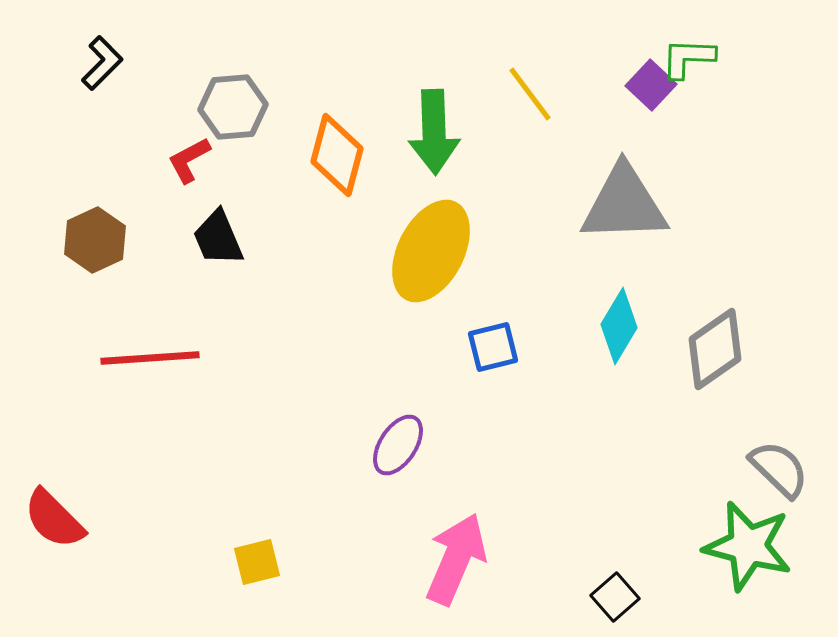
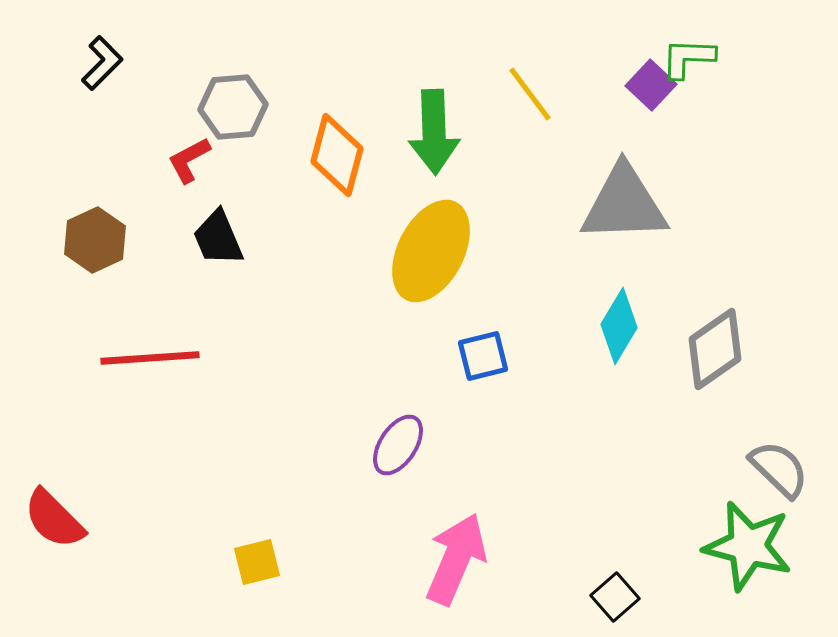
blue square: moved 10 px left, 9 px down
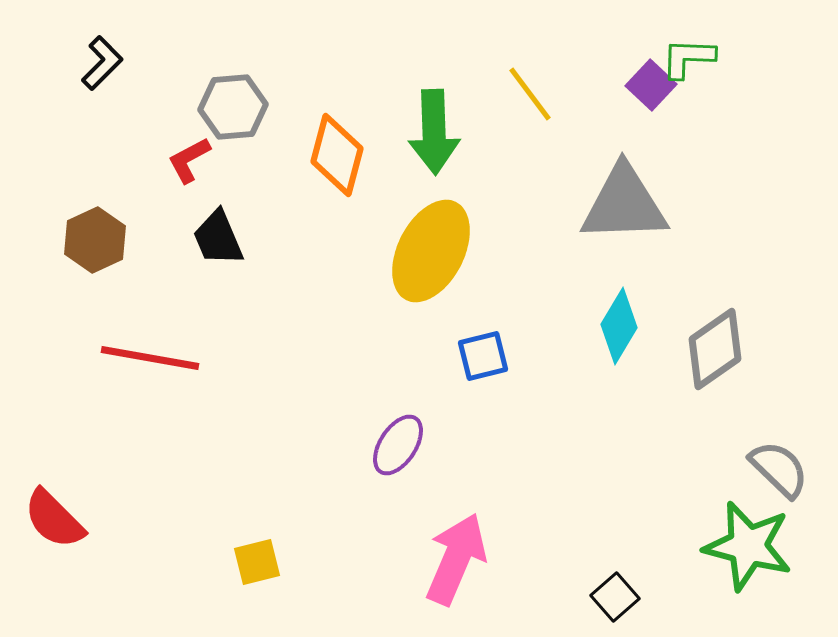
red line: rotated 14 degrees clockwise
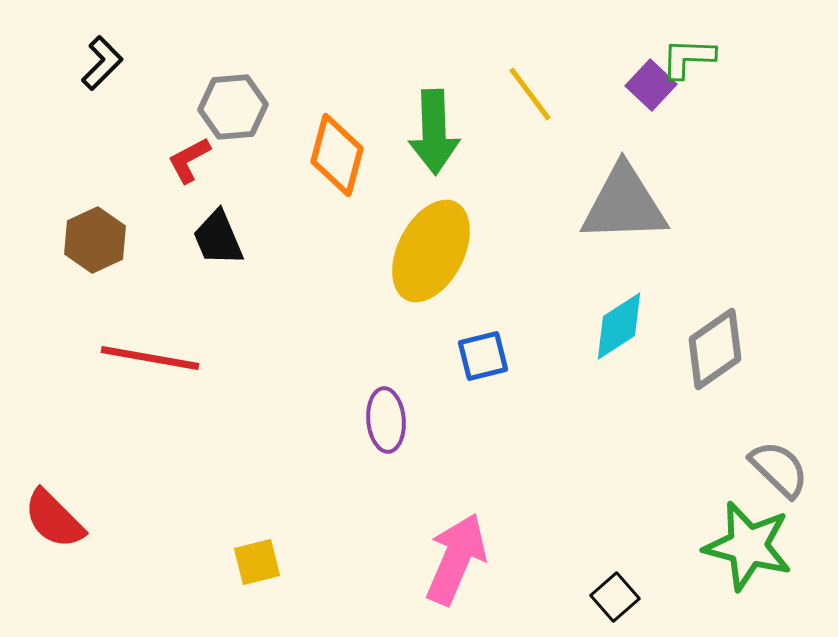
cyan diamond: rotated 26 degrees clockwise
purple ellipse: moved 12 px left, 25 px up; rotated 38 degrees counterclockwise
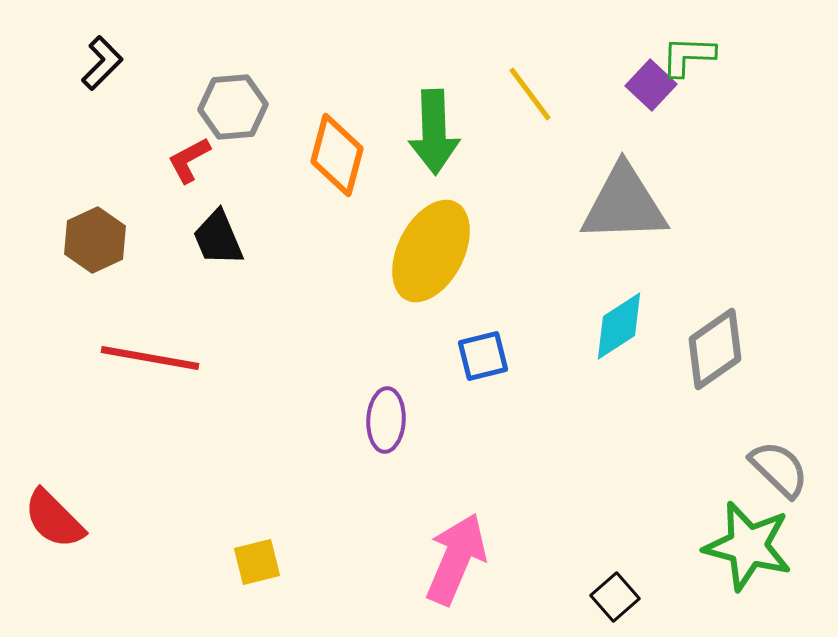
green L-shape: moved 2 px up
purple ellipse: rotated 8 degrees clockwise
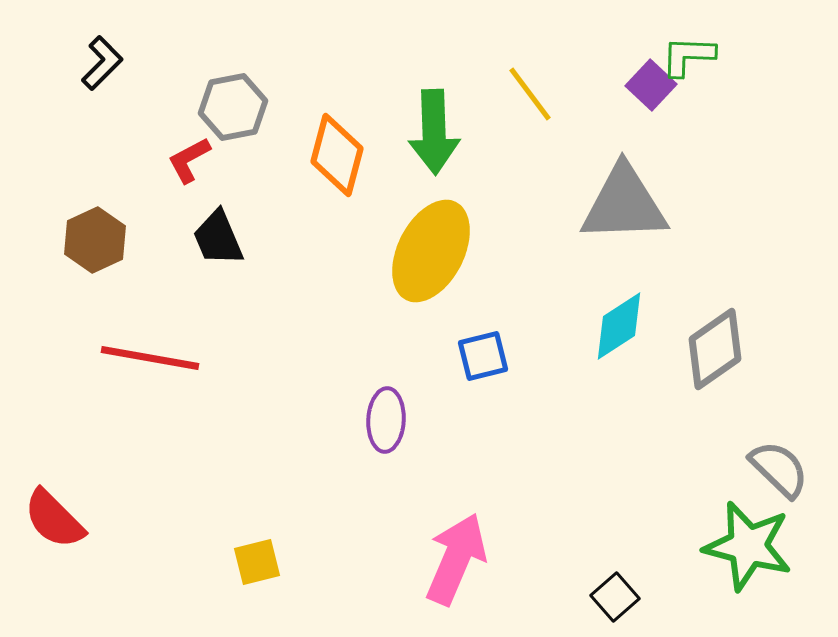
gray hexagon: rotated 6 degrees counterclockwise
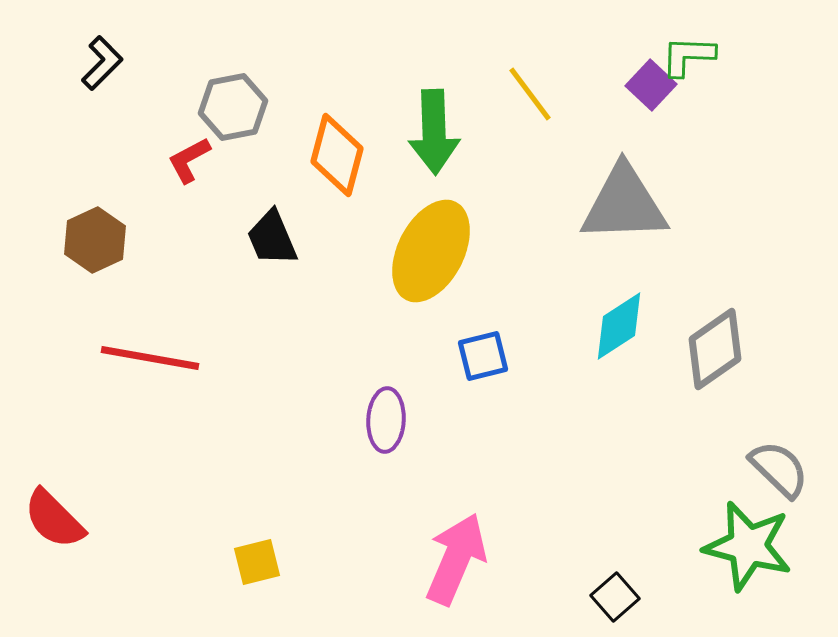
black trapezoid: moved 54 px right
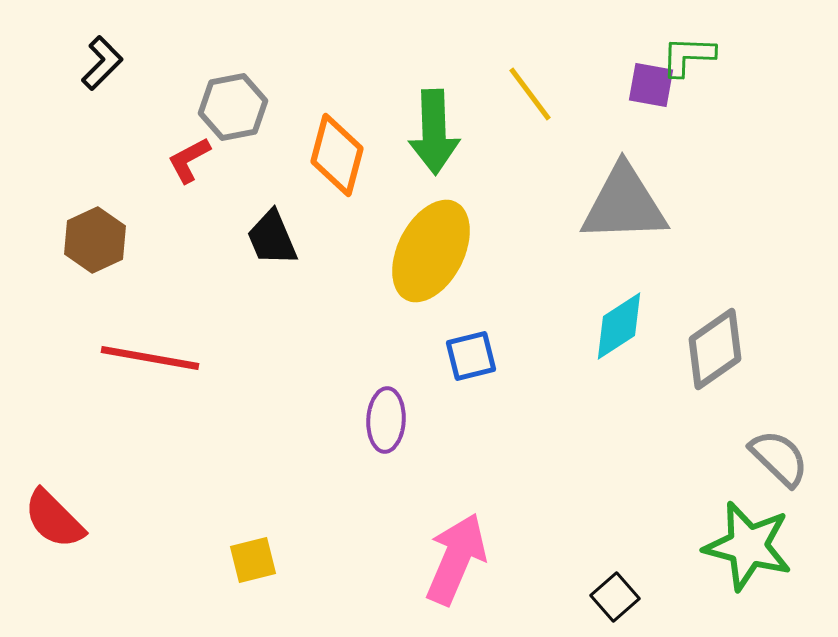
purple square: rotated 33 degrees counterclockwise
blue square: moved 12 px left
gray semicircle: moved 11 px up
yellow square: moved 4 px left, 2 px up
